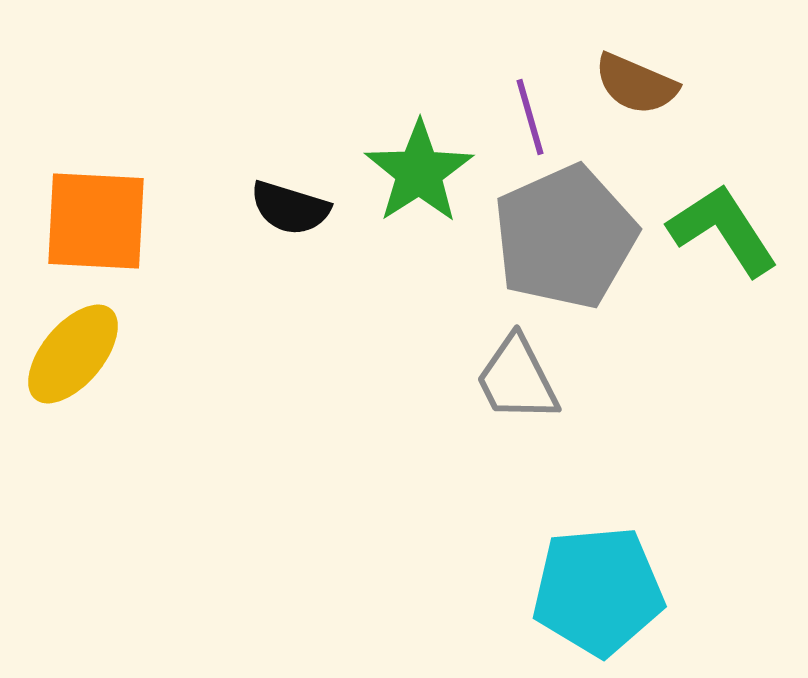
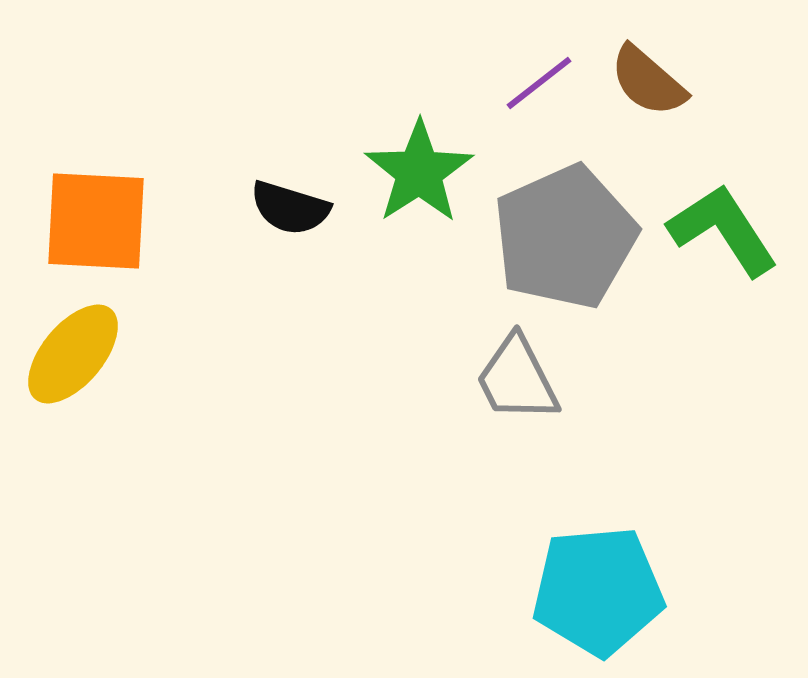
brown semicircle: moved 12 px right, 3 px up; rotated 18 degrees clockwise
purple line: moved 9 px right, 34 px up; rotated 68 degrees clockwise
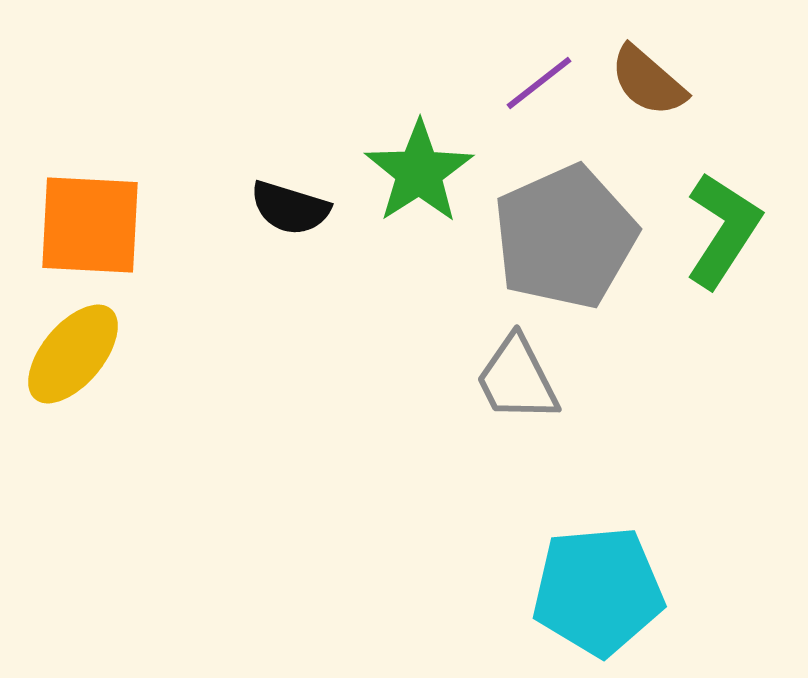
orange square: moved 6 px left, 4 px down
green L-shape: rotated 66 degrees clockwise
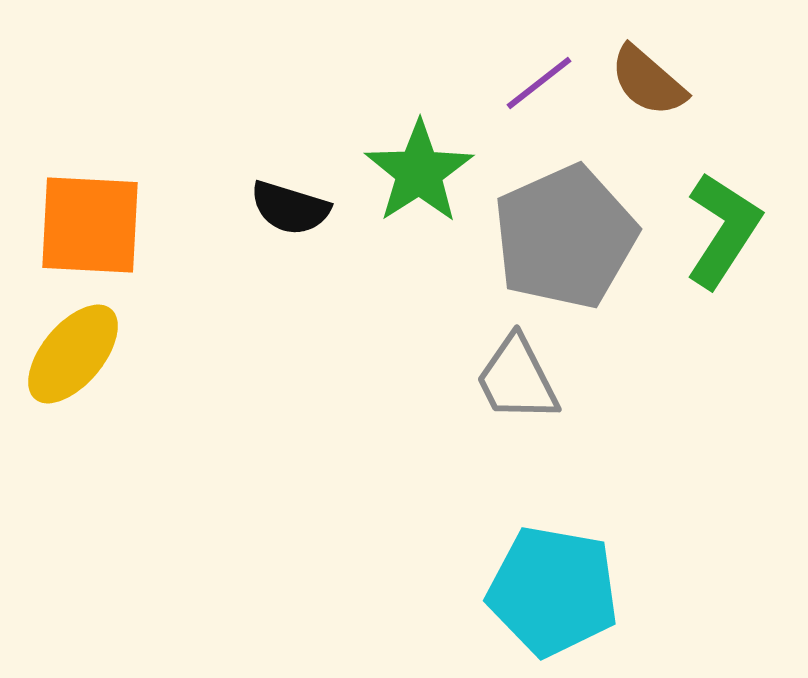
cyan pentagon: moved 45 px left; rotated 15 degrees clockwise
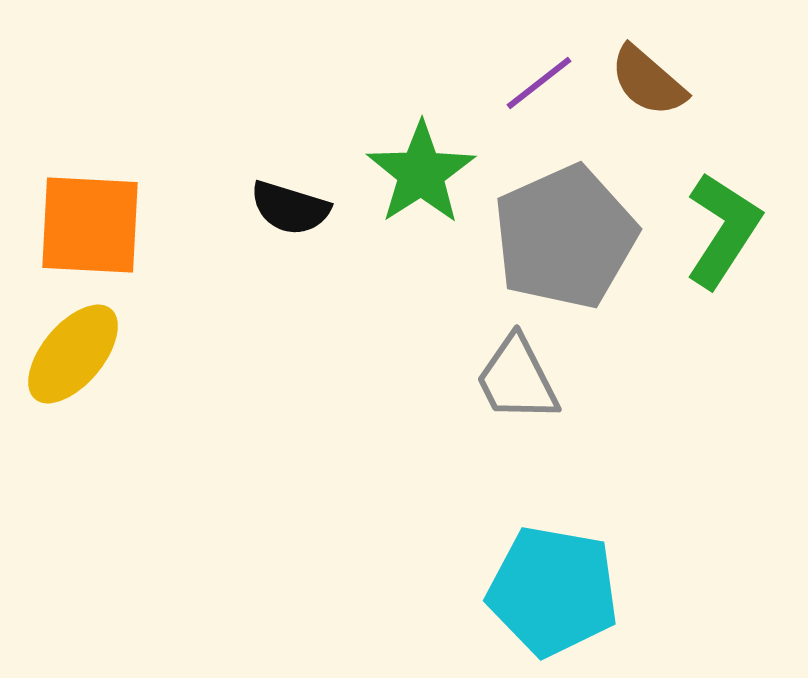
green star: moved 2 px right, 1 px down
